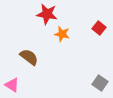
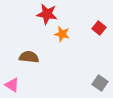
brown semicircle: rotated 30 degrees counterclockwise
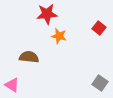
red star: rotated 15 degrees counterclockwise
orange star: moved 3 px left, 2 px down
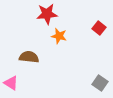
pink triangle: moved 1 px left, 2 px up
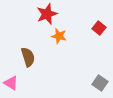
red star: rotated 15 degrees counterclockwise
brown semicircle: moved 1 px left; rotated 66 degrees clockwise
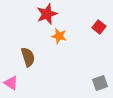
red square: moved 1 px up
gray square: rotated 35 degrees clockwise
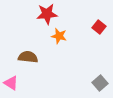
red star: rotated 15 degrees clockwise
brown semicircle: rotated 66 degrees counterclockwise
gray square: rotated 21 degrees counterclockwise
